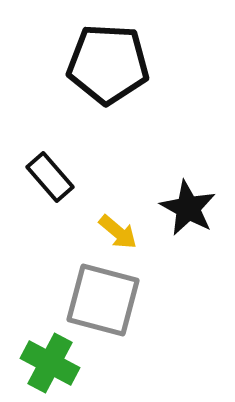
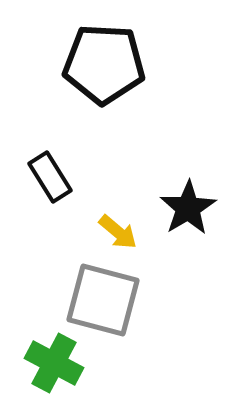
black pentagon: moved 4 px left
black rectangle: rotated 9 degrees clockwise
black star: rotated 12 degrees clockwise
green cross: moved 4 px right
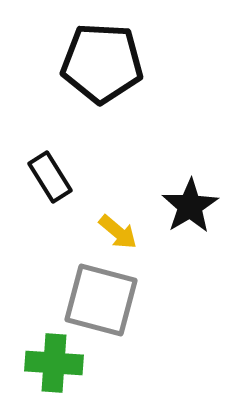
black pentagon: moved 2 px left, 1 px up
black star: moved 2 px right, 2 px up
gray square: moved 2 px left
green cross: rotated 24 degrees counterclockwise
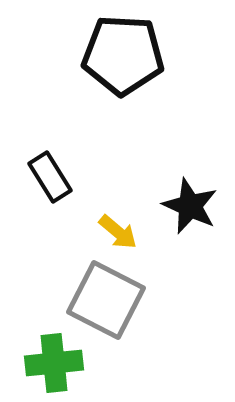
black pentagon: moved 21 px right, 8 px up
black star: rotated 16 degrees counterclockwise
gray square: moved 5 px right; rotated 12 degrees clockwise
green cross: rotated 10 degrees counterclockwise
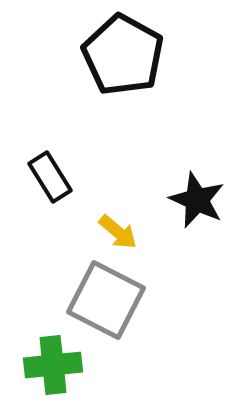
black pentagon: rotated 26 degrees clockwise
black star: moved 7 px right, 6 px up
green cross: moved 1 px left, 2 px down
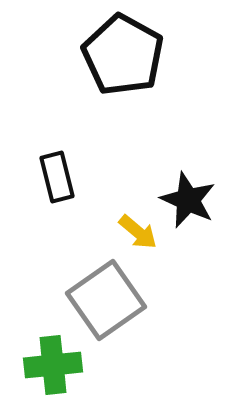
black rectangle: moved 7 px right; rotated 18 degrees clockwise
black star: moved 9 px left
yellow arrow: moved 20 px right
gray square: rotated 28 degrees clockwise
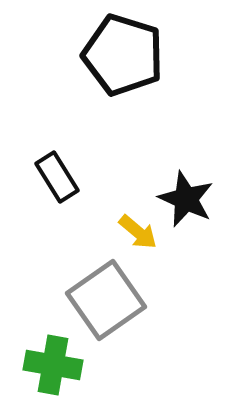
black pentagon: rotated 12 degrees counterclockwise
black rectangle: rotated 18 degrees counterclockwise
black star: moved 2 px left, 1 px up
green cross: rotated 16 degrees clockwise
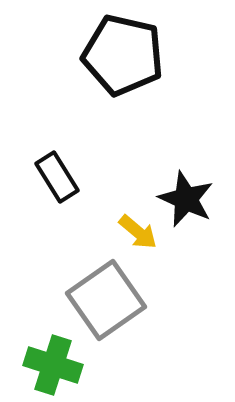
black pentagon: rotated 4 degrees counterclockwise
green cross: rotated 8 degrees clockwise
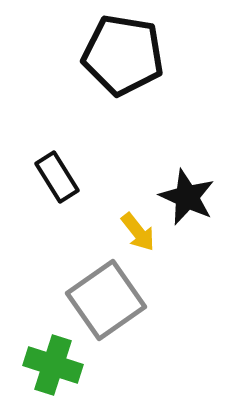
black pentagon: rotated 4 degrees counterclockwise
black star: moved 1 px right, 2 px up
yellow arrow: rotated 12 degrees clockwise
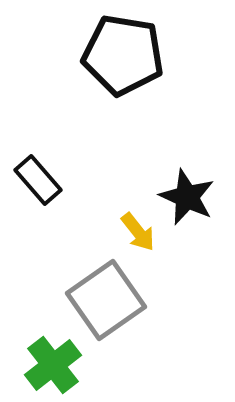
black rectangle: moved 19 px left, 3 px down; rotated 9 degrees counterclockwise
green cross: rotated 34 degrees clockwise
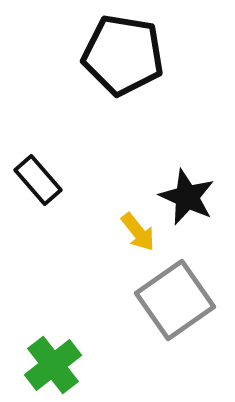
gray square: moved 69 px right
